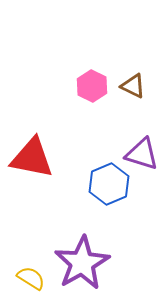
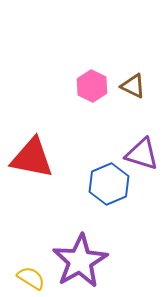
purple star: moved 2 px left, 2 px up
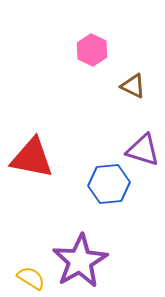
pink hexagon: moved 36 px up
purple triangle: moved 1 px right, 4 px up
blue hexagon: rotated 18 degrees clockwise
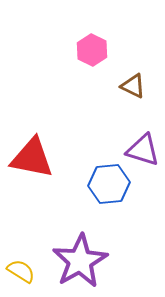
yellow semicircle: moved 10 px left, 7 px up
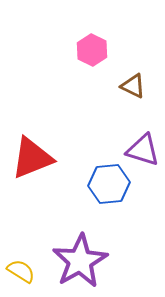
red triangle: rotated 33 degrees counterclockwise
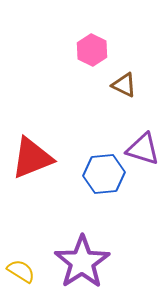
brown triangle: moved 9 px left, 1 px up
purple triangle: moved 1 px up
blue hexagon: moved 5 px left, 10 px up
purple star: moved 2 px right, 1 px down; rotated 4 degrees counterclockwise
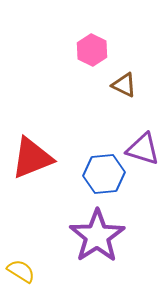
purple star: moved 15 px right, 26 px up
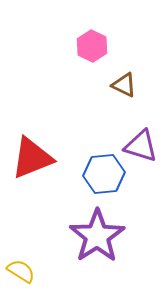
pink hexagon: moved 4 px up
purple triangle: moved 2 px left, 3 px up
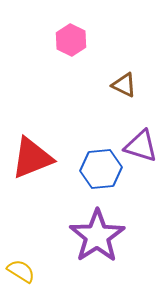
pink hexagon: moved 21 px left, 6 px up
blue hexagon: moved 3 px left, 5 px up
